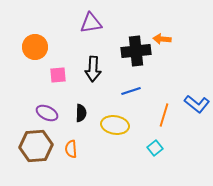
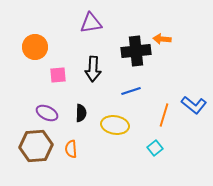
blue L-shape: moved 3 px left, 1 px down
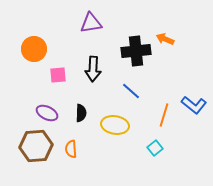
orange arrow: moved 3 px right; rotated 18 degrees clockwise
orange circle: moved 1 px left, 2 px down
blue line: rotated 60 degrees clockwise
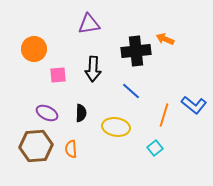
purple triangle: moved 2 px left, 1 px down
yellow ellipse: moved 1 px right, 2 px down
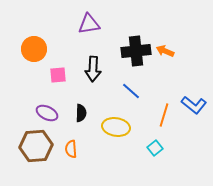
orange arrow: moved 12 px down
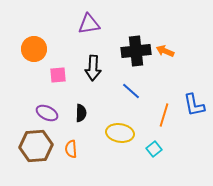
black arrow: moved 1 px up
blue L-shape: rotated 40 degrees clockwise
yellow ellipse: moved 4 px right, 6 px down
cyan square: moved 1 px left, 1 px down
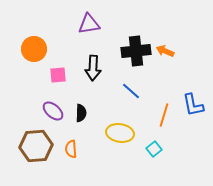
blue L-shape: moved 1 px left
purple ellipse: moved 6 px right, 2 px up; rotated 15 degrees clockwise
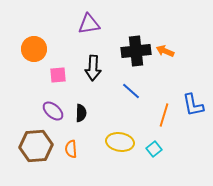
yellow ellipse: moved 9 px down
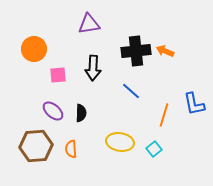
blue L-shape: moved 1 px right, 1 px up
